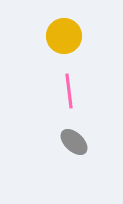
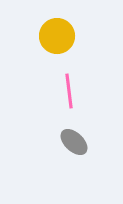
yellow circle: moved 7 px left
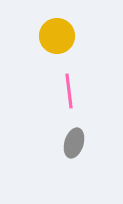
gray ellipse: moved 1 px down; rotated 64 degrees clockwise
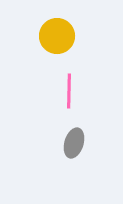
pink line: rotated 8 degrees clockwise
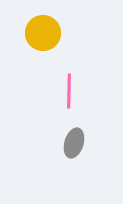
yellow circle: moved 14 px left, 3 px up
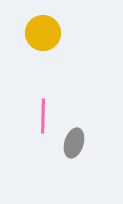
pink line: moved 26 px left, 25 px down
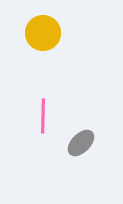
gray ellipse: moved 7 px right; rotated 28 degrees clockwise
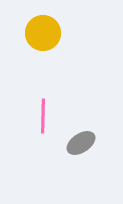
gray ellipse: rotated 12 degrees clockwise
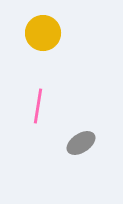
pink line: moved 5 px left, 10 px up; rotated 8 degrees clockwise
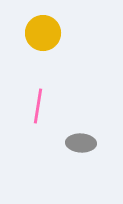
gray ellipse: rotated 36 degrees clockwise
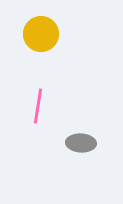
yellow circle: moved 2 px left, 1 px down
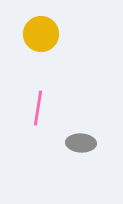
pink line: moved 2 px down
